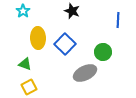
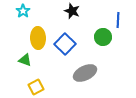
green circle: moved 15 px up
green triangle: moved 4 px up
yellow square: moved 7 px right
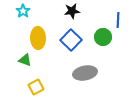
black star: rotated 28 degrees counterclockwise
blue square: moved 6 px right, 4 px up
gray ellipse: rotated 15 degrees clockwise
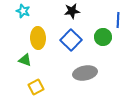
cyan star: rotated 16 degrees counterclockwise
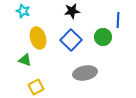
yellow ellipse: rotated 15 degrees counterclockwise
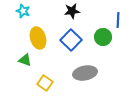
yellow square: moved 9 px right, 4 px up; rotated 28 degrees counterclockwise
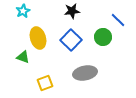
cyan star: rotated 24 degrees clockwise
blue line: rotated 49 degrees counterclockwise
green triangle: moved 2 px left, 3 px up
yellow square: rotated 35 degrees clockwise
